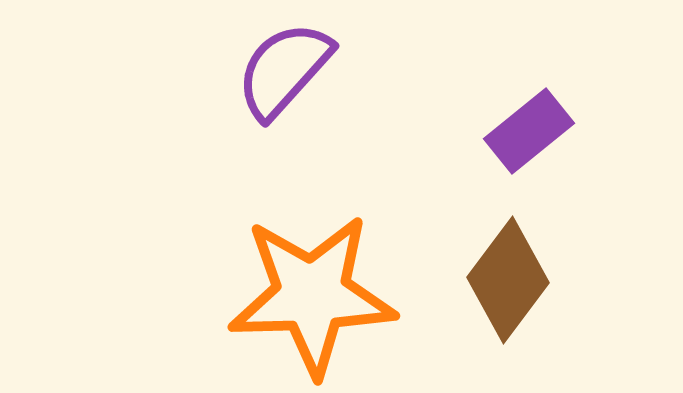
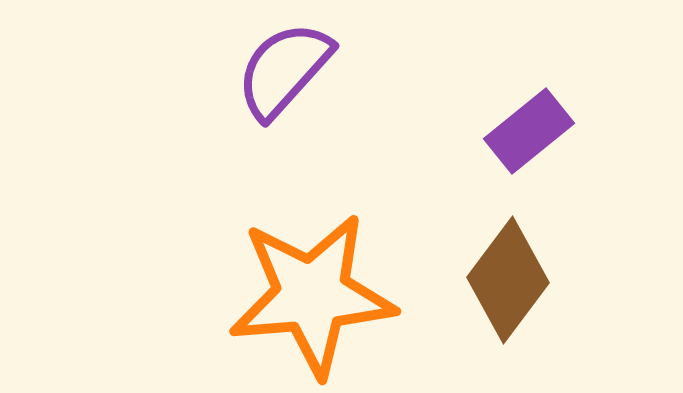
orange star: rotated 3 degrees counterclockwise
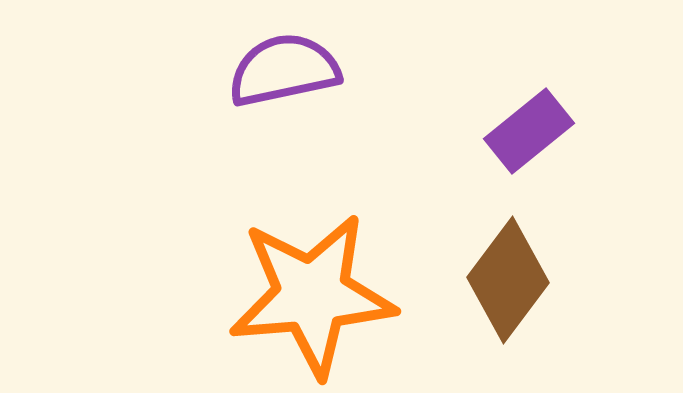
purple semicircle: rotated 36 degrees clockwise
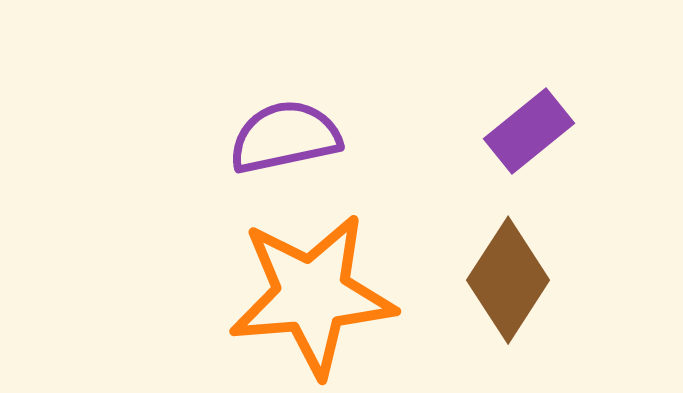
purple semicircle: moved 1 px right, 67 px down
brown diamond: rotated 4 degrees counterclockwise
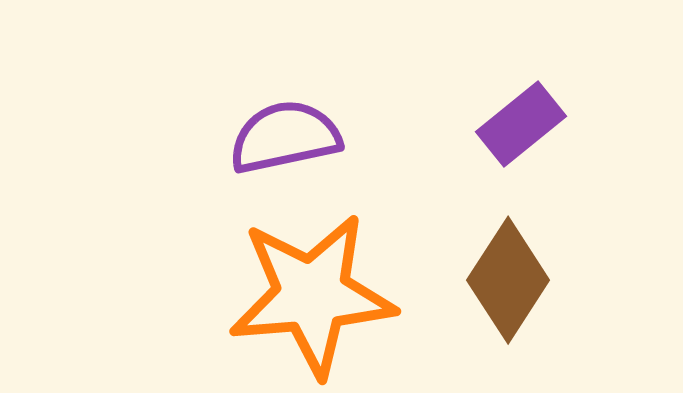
purple rectangle: moved 8 px left, 7 px up
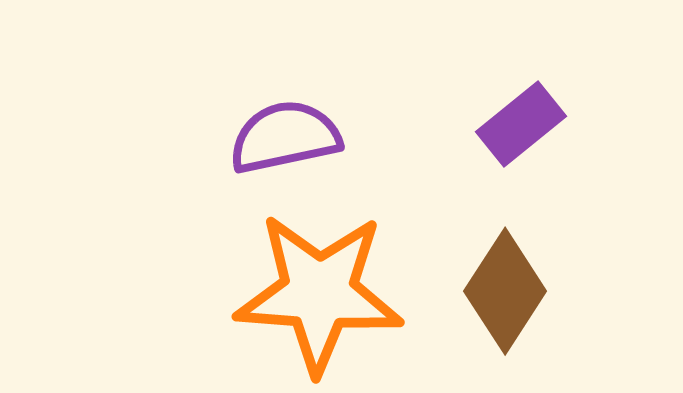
brown diamond: moved 3 px left, 11 px down
orange star: moved 7 px right, 2 px up; rotated 9 degrees clockwise
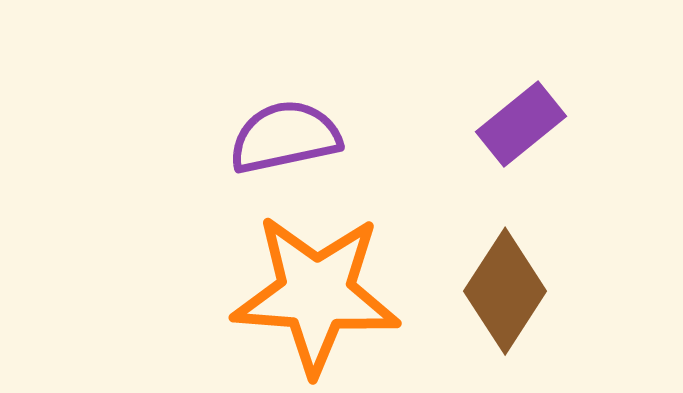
orange star: moved 3 px left, 1 px down
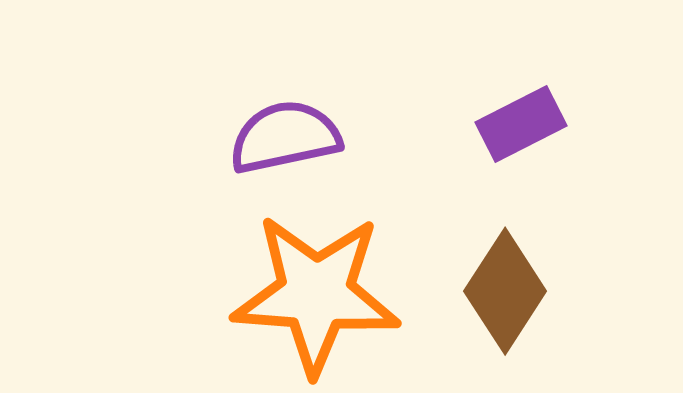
purple rectangle: rotated 12 degrees clockwise
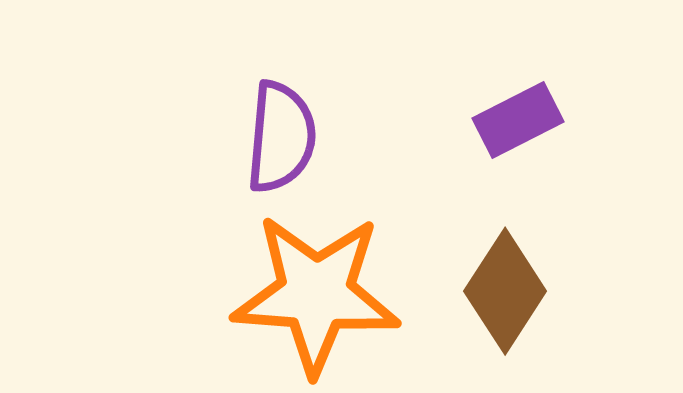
purple rectangle: moved 3 px left, 4 px up
purple semicircle: moved 4 px left; rotated 107 degrees clockwise
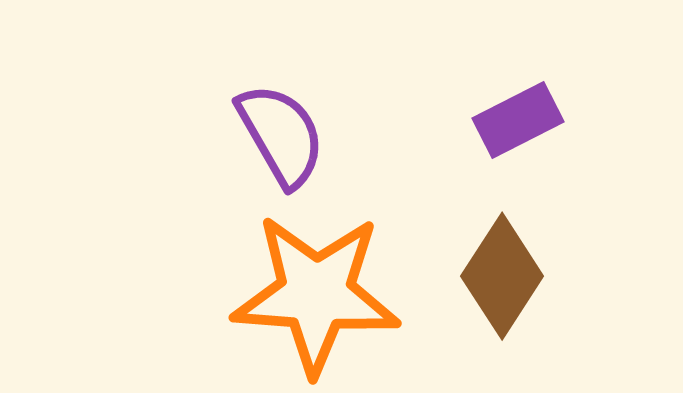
purple semicircle: moved 2 px up; rotated 35 degrees counterclockwise
brown diamond: moved 3 px left, 15 px up
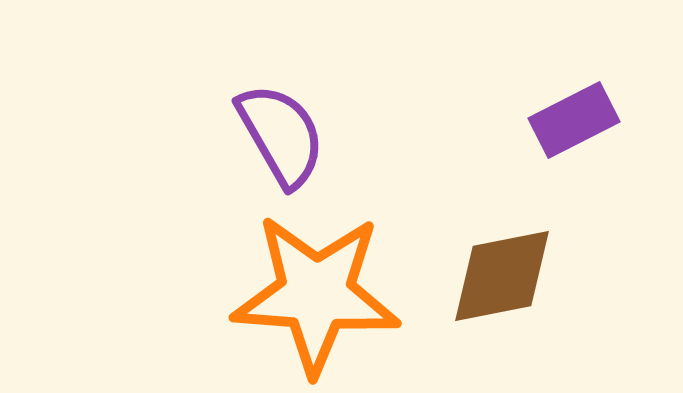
purple rectangle: moved 56 px right
brown diamond: rotated 46 degrees clockwise
